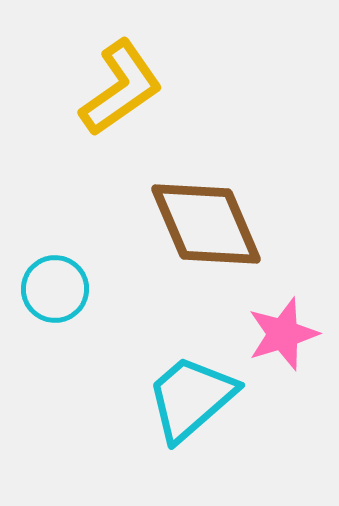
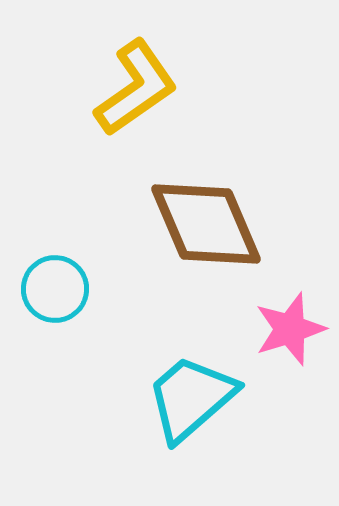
yellow L-shape: moved 15 px right
pink star: moved 7 px right, 5 px up
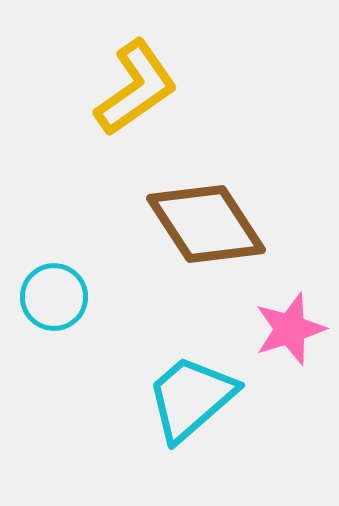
brown diamond: rotated 10 degrees counterclockwise
cyan circle: moved 1 px left, 8 px down
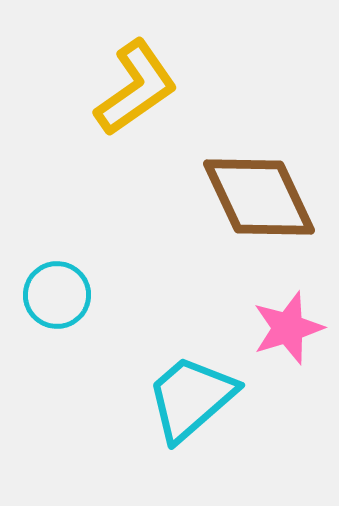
brown diamond: moved 53 px right, 27 px up; rotated 8 degrees clockwise
cyan circle: moved 3 px right, 2 px up
pink star: moved 2 px left, 1 px up
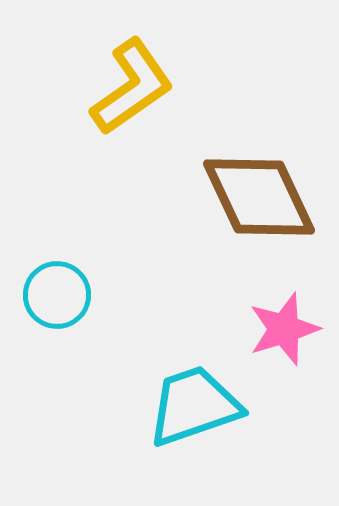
yellow L-shape: moved 4 px left, 1 px up
pink star: moved 4 px left, 1 px down
cyan trapezoid: moved 3 px right, 8 px down; rotated 22 degrees clockwise
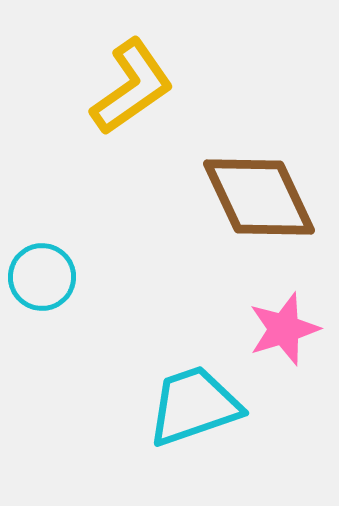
cyan circle: moved 15 px left, 18 px up
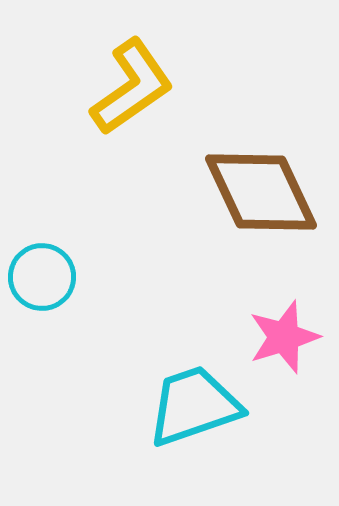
brown diamond: moved 2 px right, 5 px up
pink star: moved 8 px down
